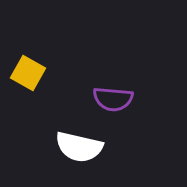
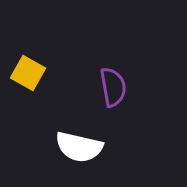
purple semicircle: moved 12 px up; rotated 105 degrees counterclockwise
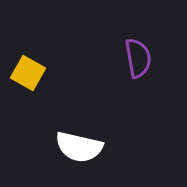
purple semicircle: moved 25 px right, 29 px up
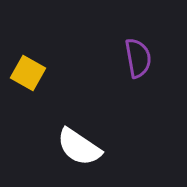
white semicircle: rotated 21 degrees clockwise
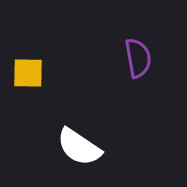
yellow square: rotated 28 degrees counterclockwise
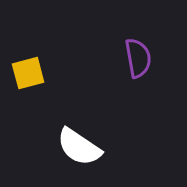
yellow square: rotated 16 degrees counterclockwise
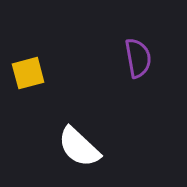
white semicircle: rotated 9 degrees clockwise
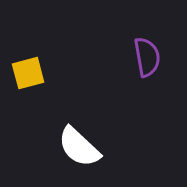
purple semicircle: moved 9 px right, 1 px up
